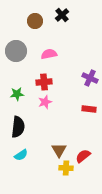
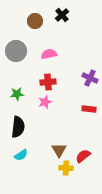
red cross: moved 4 px right
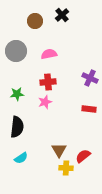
black semicircle: moved 1 px left
cyan semicircle: moved 3 px down
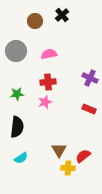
red rectangle: rotated 16 degrees clockwise
yellow cross: moved 2 px right
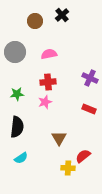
gray circle: moved 1 px left, 1 px down
brown triangle: moved 12 px up
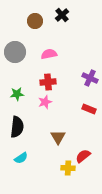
brown triangle: moved 1 px left, 1 px up
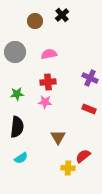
pink star: rotated 24 degrees clockwise
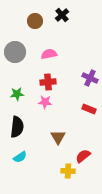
cyan semicircle: moved 1 px left, 1 px up
yellow cross: moved 3 px down
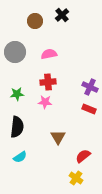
purple cross: moved 9 px down
yellow cross: moved 8 px right, 7 px down; rotated 32 degrees clockwise
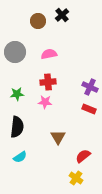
brown circle: moved 3 px right
